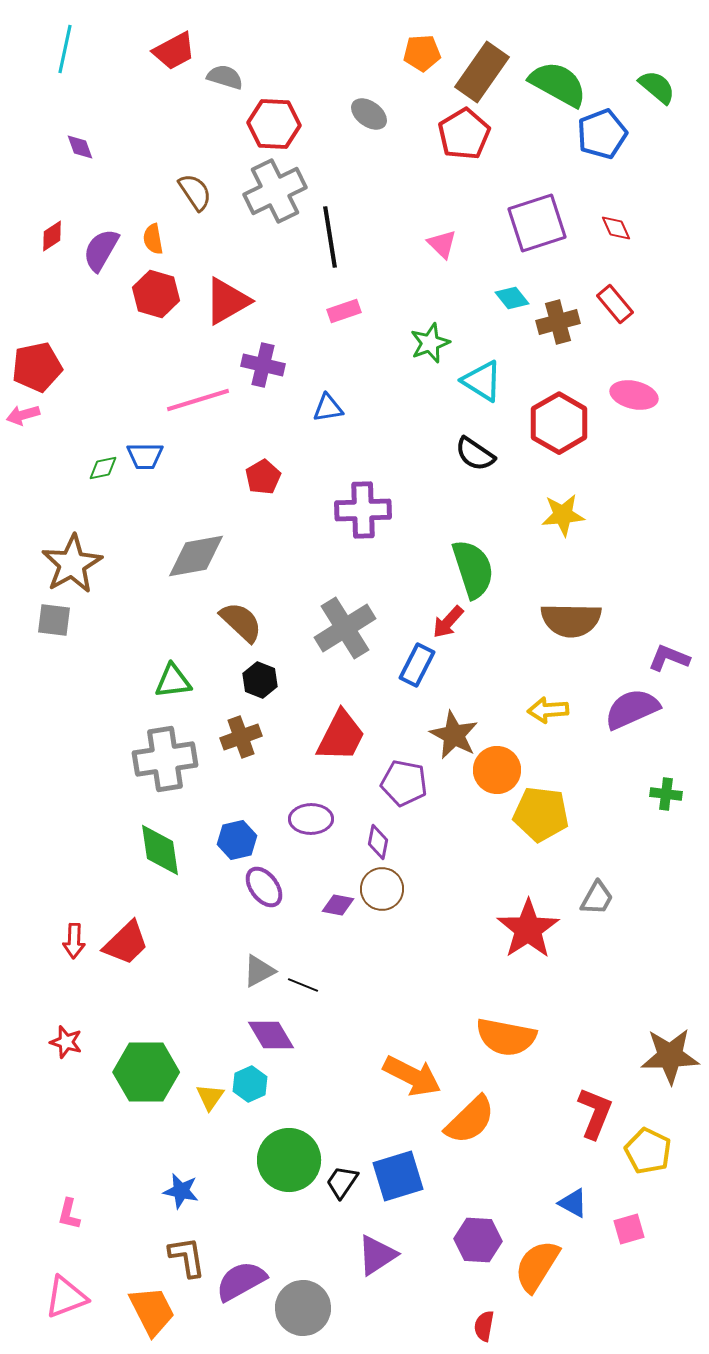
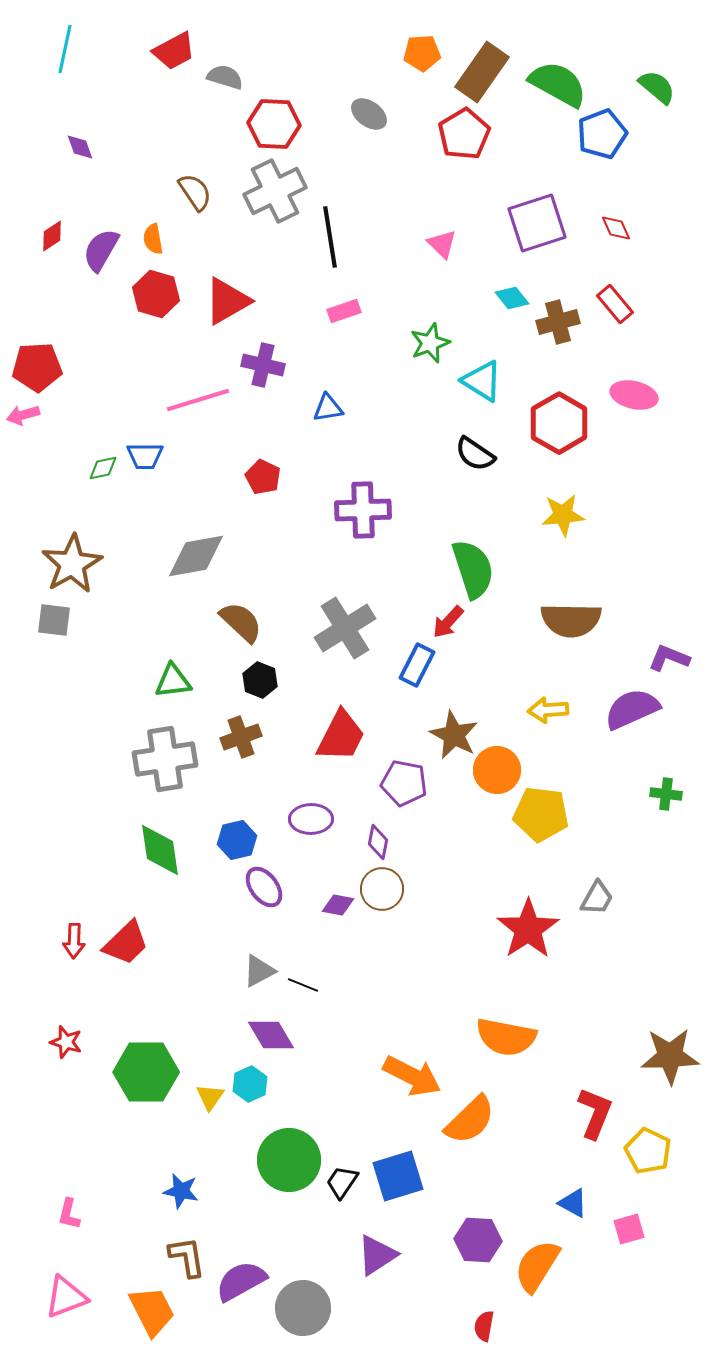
red pentagon at (37, 367): rotated 9 degrees clockwise
red pentagon at (263, 477): rotated 16 degrees counterclockwise
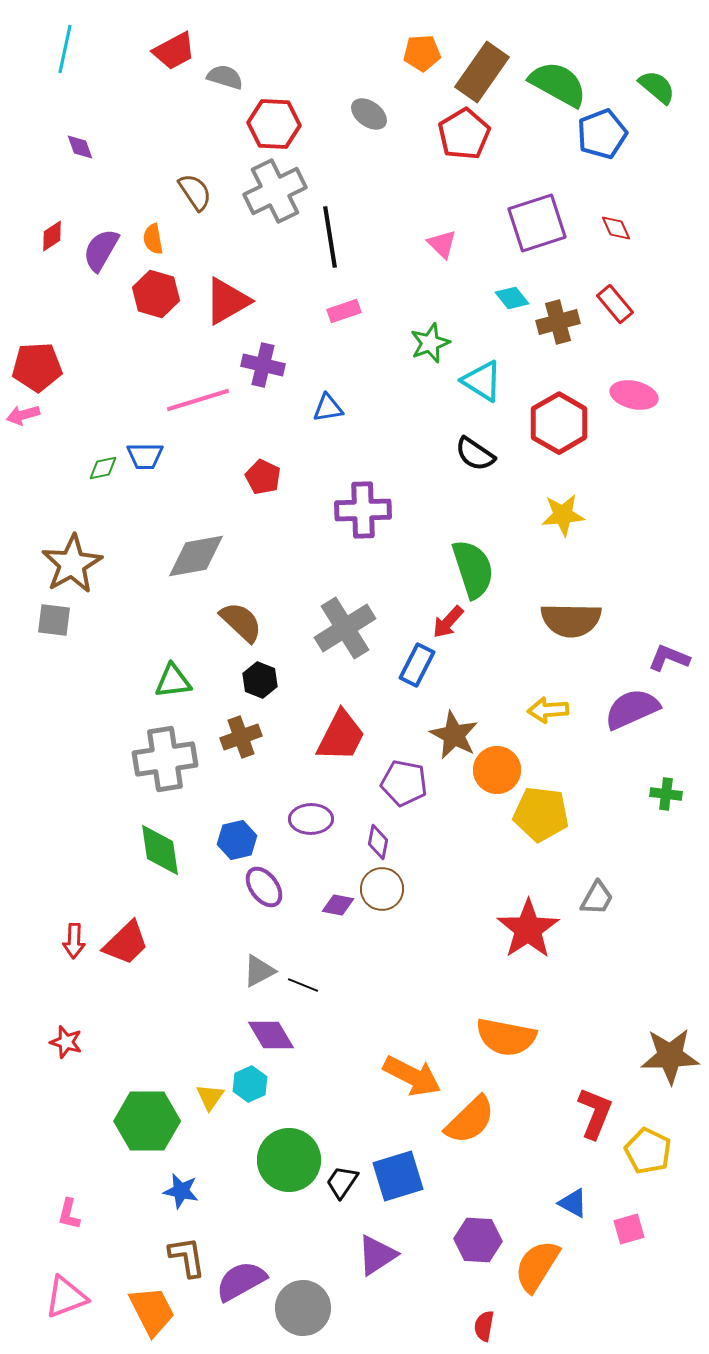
green hexagon at (146, 1072): moved 1 px right, 49 px down
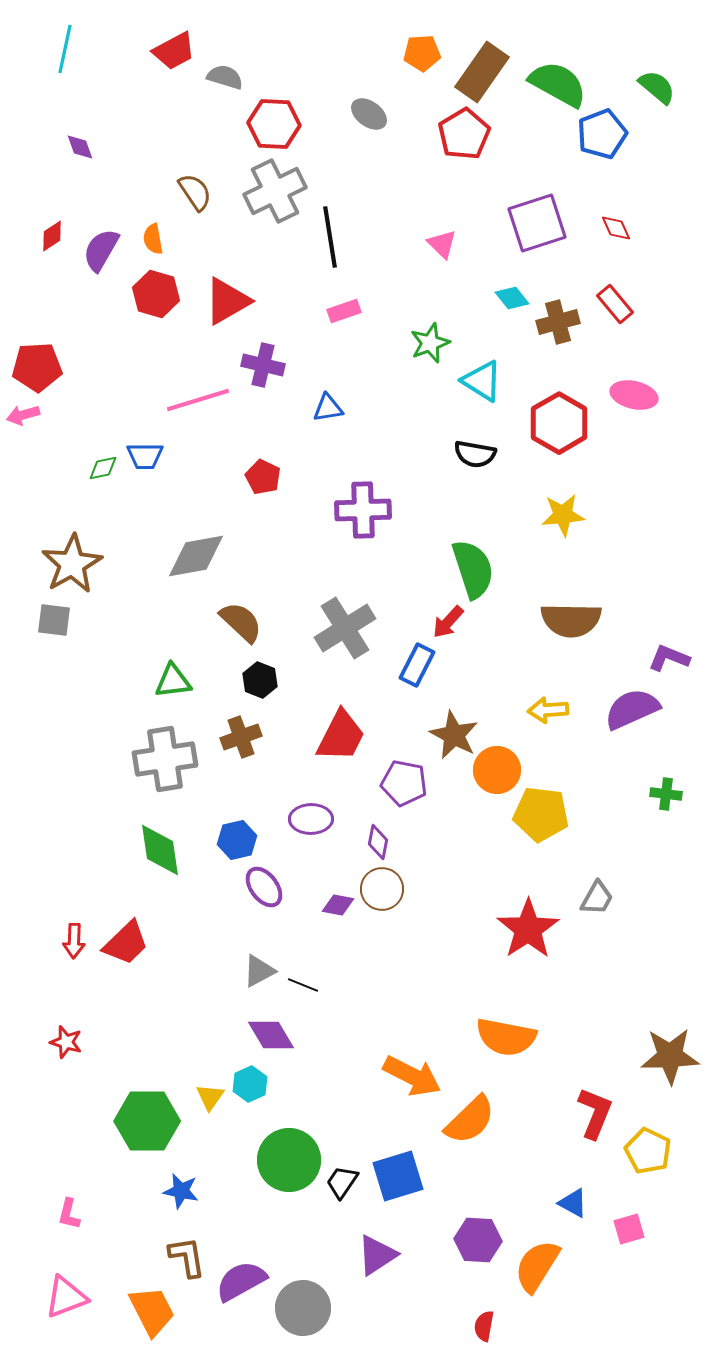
black semicircle at (475, 454): rotated 24 degrees counterclockwise
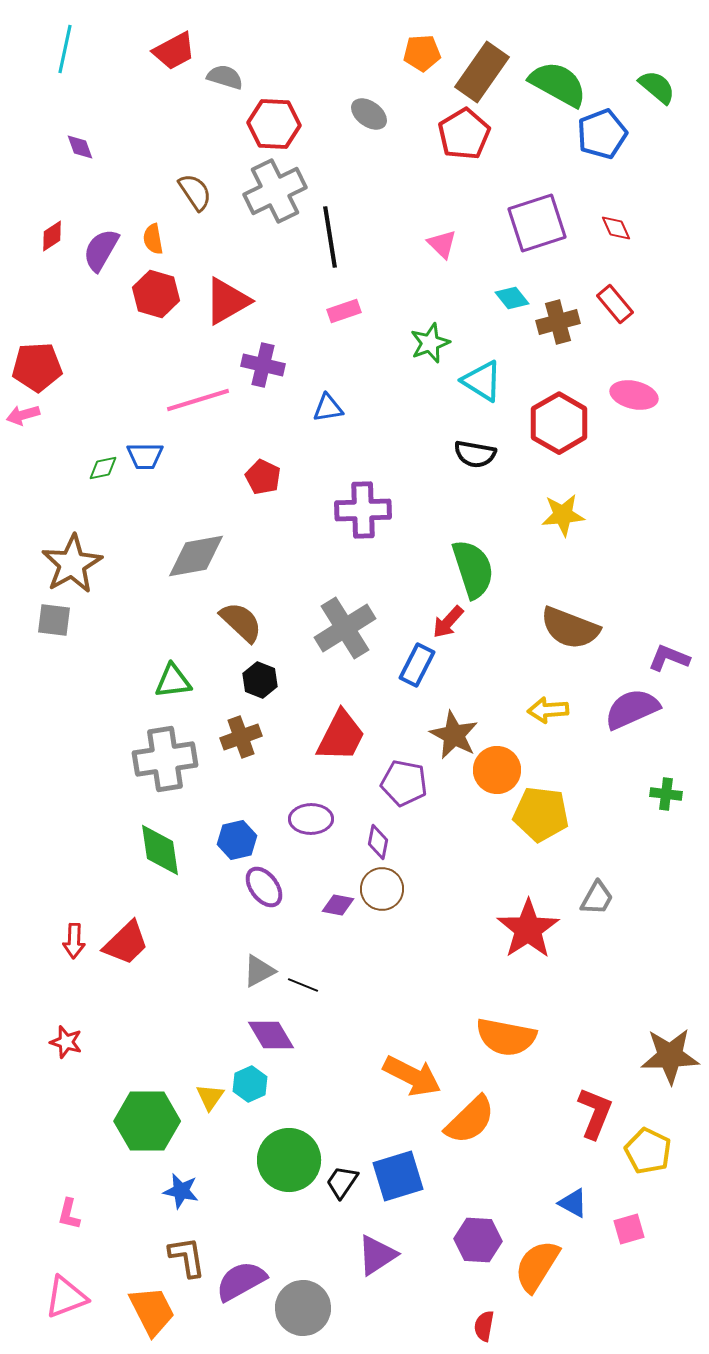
brown semicircle at (571, 620): moved 1 px left, 8 px down; rotated 20 degrees clockwise
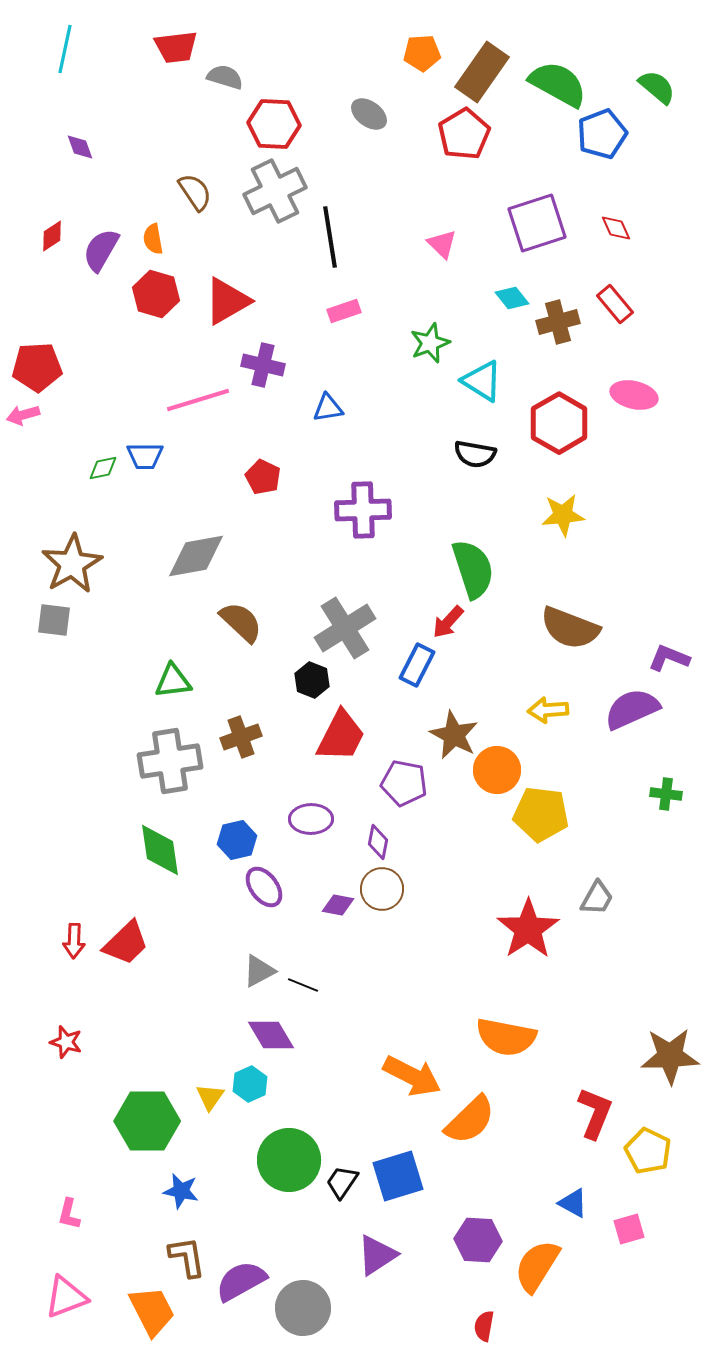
red trapezoid at (174, 51): moved 2 px right, 4 px up; rotated 21 degrees clockwise
black hexagon at (260, 680): moved 52 px right
gray cross at (165, 759): moved 5 px right, 2 px down
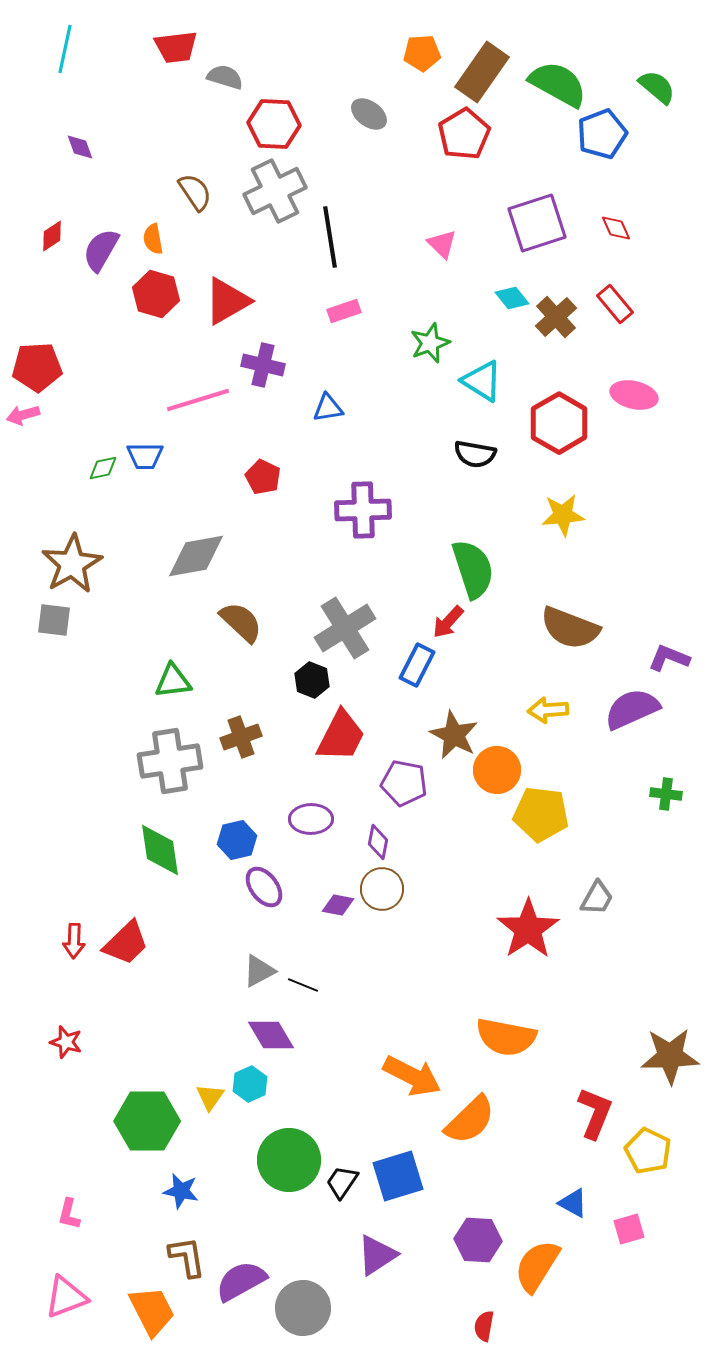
brown cross at (558, 322): moved 2 px left, 5 px up; rotated 27 degrees counterclockwise
